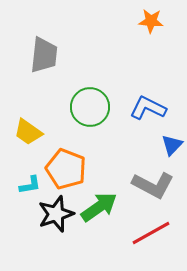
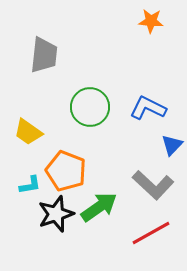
orange pentagon: moved 2 px down
gray L-shape: rotated 15 degrees clockwise
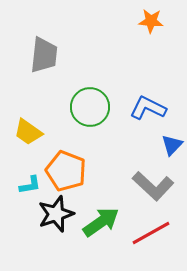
gray L-shape: moved 1 px down
green arrow: moved 2 px right, 15 px down
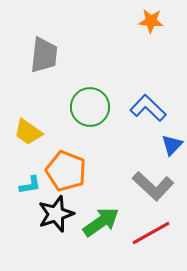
blue L-shape: rotated 18 degrees clockwise
